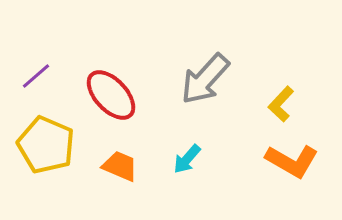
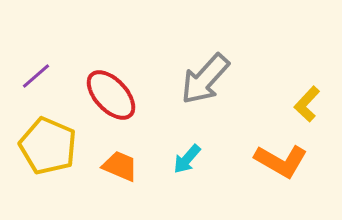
yellow L-shape: moved 26 px right
yellow pentagon: moved 2 px right, 1 px down
orange L-shape: moved 11 px left
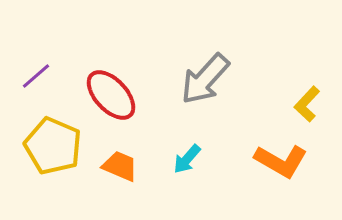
yellow pentagon: moved 5 px right
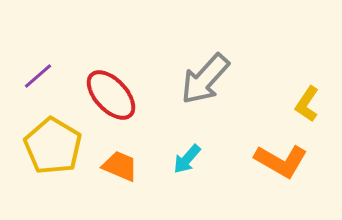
purple line: moved 2 px right
yellow L-shape: rotated 9 degrees counterclockwise
yellow pentagon: rotated 8 degrees clockwise
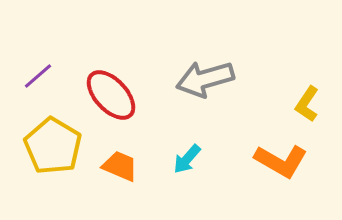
gray arrow: rotated 32 degrees clockwise
